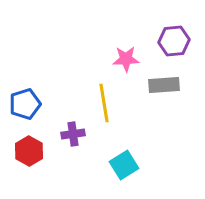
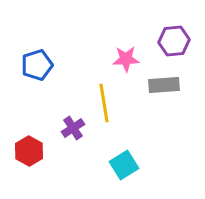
blue pentagon: moved 12 px right, 39 px up
purple cross: moved 6 px up; rotated 25 degrees counterclockwise
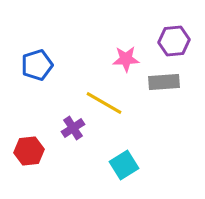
gray rectangle: moved 3 px up
yellow line: rotated 51 degrees counterclockwise
red hexagon: rotated 24 degrees clockwise
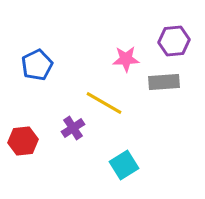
blue pentagon: rotated 8 degrees counterclockwise
red hexagon: moved 6 px left, 10 px up
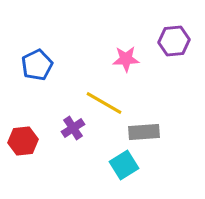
gray rectangle: moved 20 px left, 50 px down
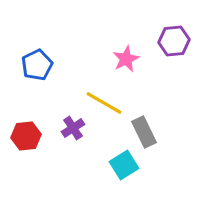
pink star: rotated 24 degrees counterclockwise
gray rectangle: rotated 68 degrees clockwise
red hexagon: moved 3 px right, 5 px up
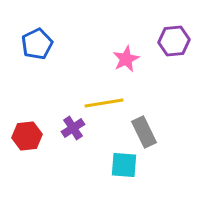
blue pentagon: moved 21 px up
yellow line: rotated 39 degrees counterclockwise
red hexagon: moved 1 px right
cyan square: rotated 36 degrees clockwise
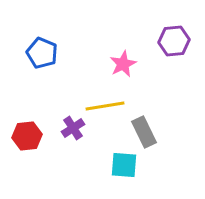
blue pentagon: moved 5 px right, 9 px down; rotated 24 degrees counterclockwise
pink star: moved 3 px left, 5 px down
yellow line: moved 1 px right, 3 px down
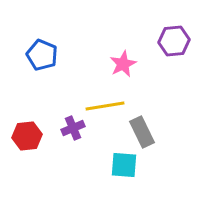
blue pentagon: moved 2 px down
purple cross: rotated 10 degrees clockwise
gray rectangle: moved 2 px left
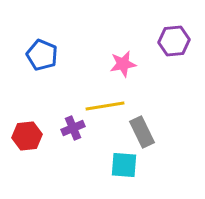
pink star: rotated 16 degrees clockwise
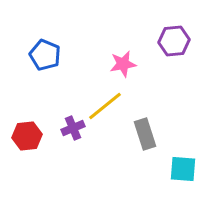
blue pentagon: moved 3 px right
yellow line: rotated 30 degrees counterclockwise
gray rectangle: moved 3 px right, 2 px down; rotated 8 degrees clockwise
cyan square: moved 59 px right, 4 px down
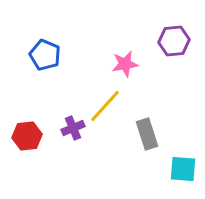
pink star: moved 2 px right
yellow line: rotated 9 degrees counterclockwise
gray rectangle: moved 2 px right
